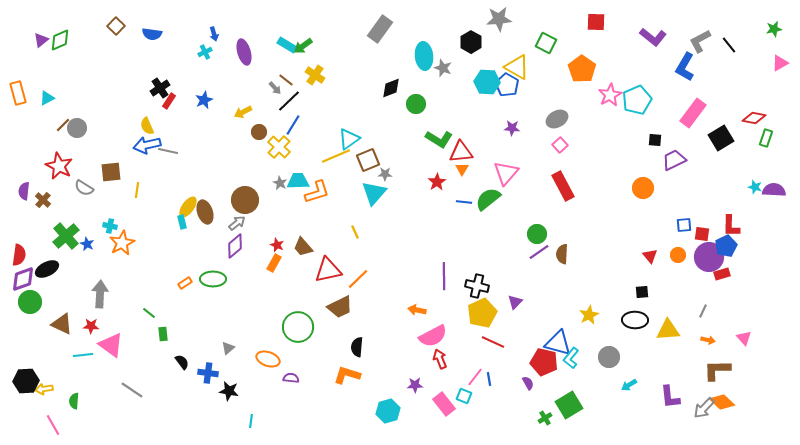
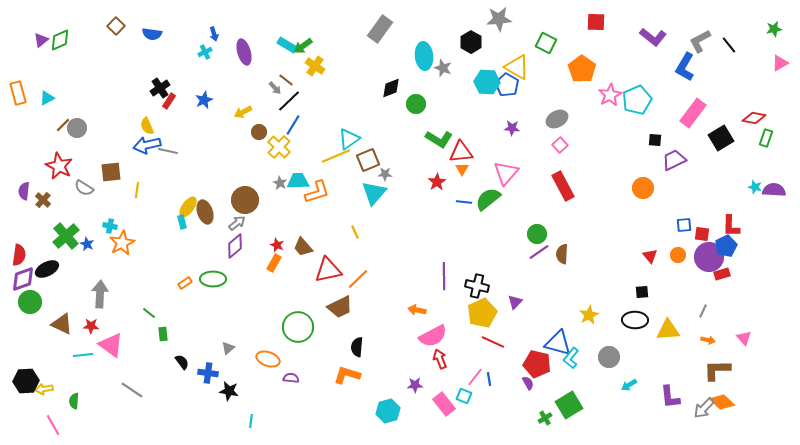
yellow cross at (315, 75): moved 9 px up
red pentagon at (544, 362): moved 7 px left, 2 px down
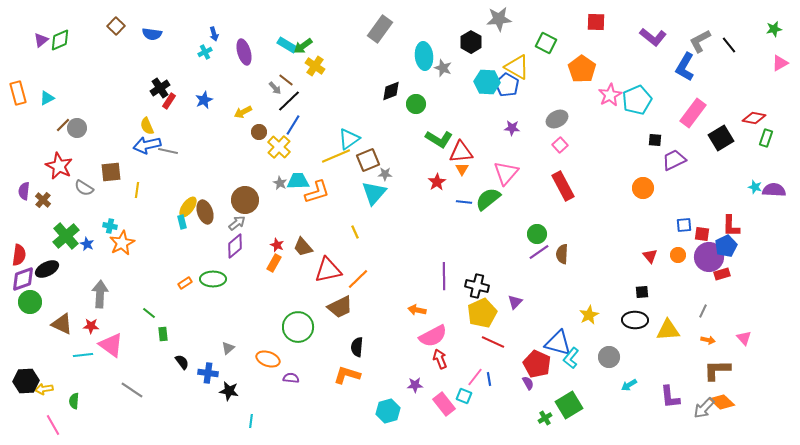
black diamond at (391, 88): moved 3 px down
red pentagon at (537, 364): rotated 12 degrees clockwise
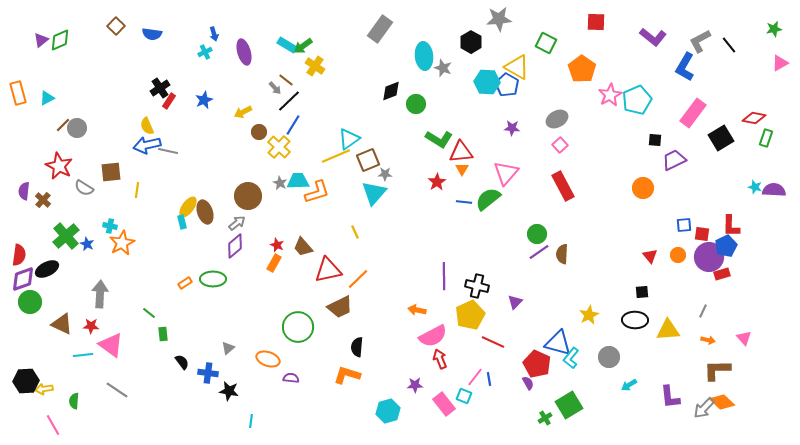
brown circle at (245, 200): moved 3 px right, 4 px up
yellow pentagon at (482, 313): moved 12 px left, 2 px down
gray line at (132, 390): moved 15 px left
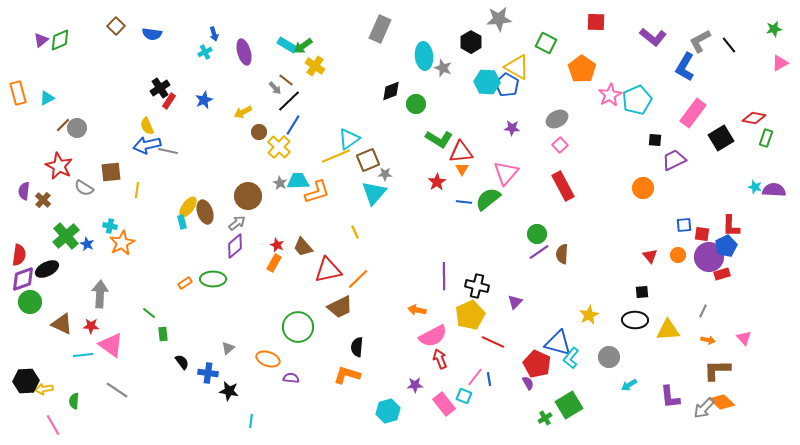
gray rectangle at (380, 29): rotated 12 degrees counterclockwise
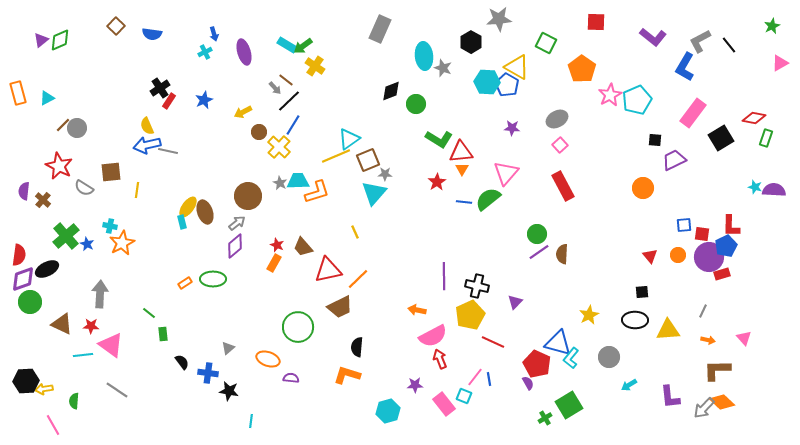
green star at (774, 29): moved 2 px left, 3 px up; rotated 14 degrees counterclockwise
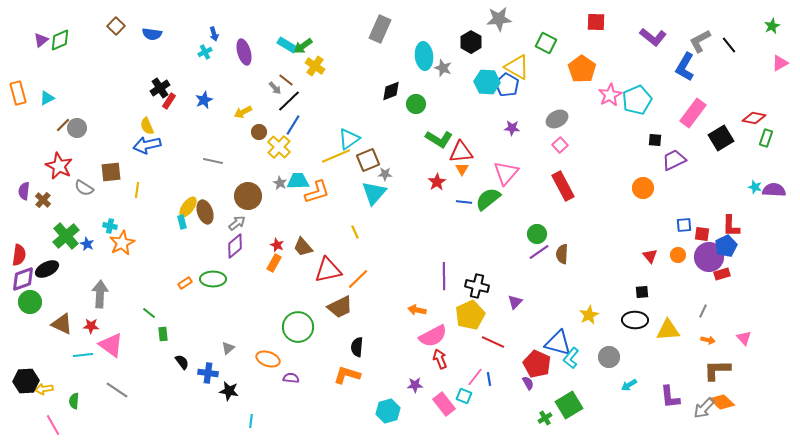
gray line at (168, 151): moved 45 px right, 10 px down
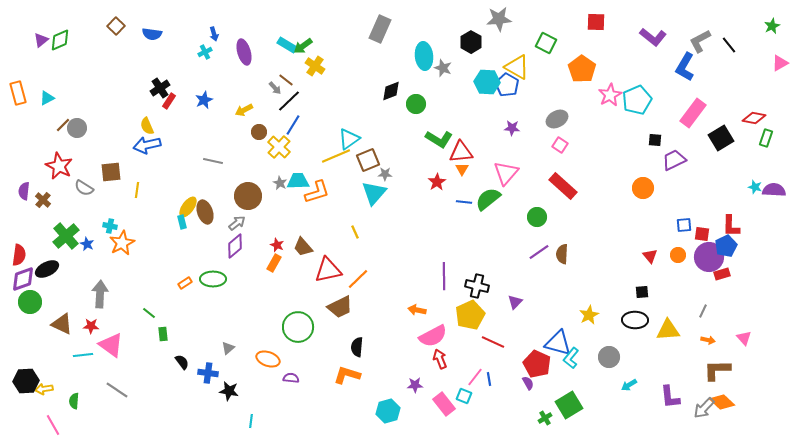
yellow arrow at (243, 112): moved 1 px right, 2 px up
pink square at (560, 145): rotated 14 degrees counterclockwise
red rectangle at (563, 186): rotated 20 degrees counterclockwise
green circle at (537, 234): moved 17 px up
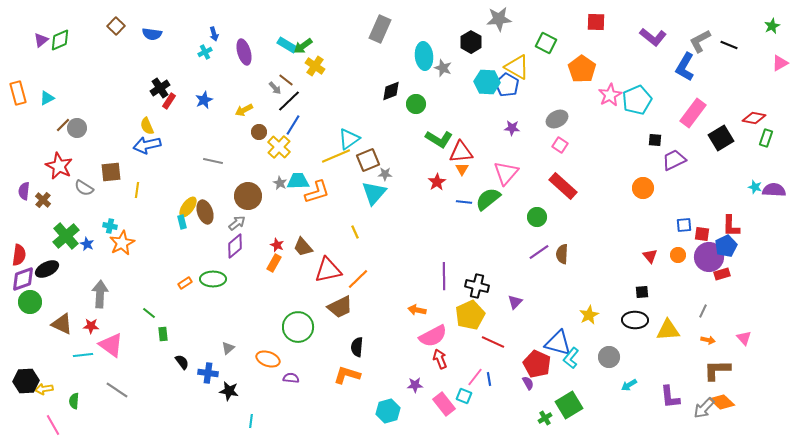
black line at (729, 45): rotated 30 degrees counterclockwise
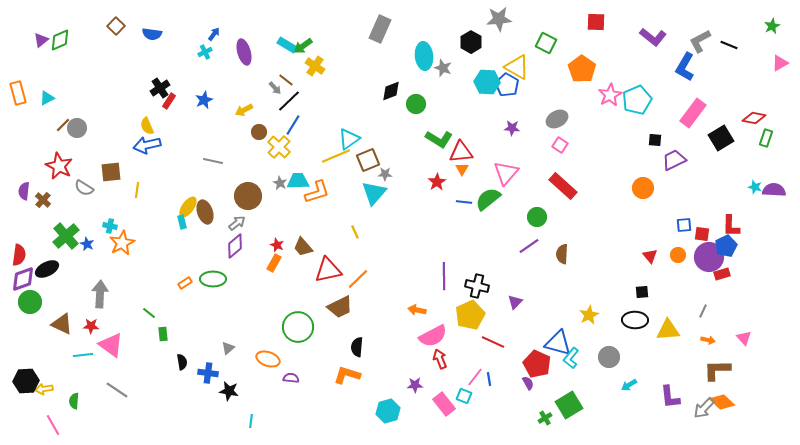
blue arrow at (214, 34): rotated 128 degrees counterclockwise
purple line at (539, 252): moved 10 px left, 6 px up
black semicircle at (182, 362): rotated 28 degrees clockwise
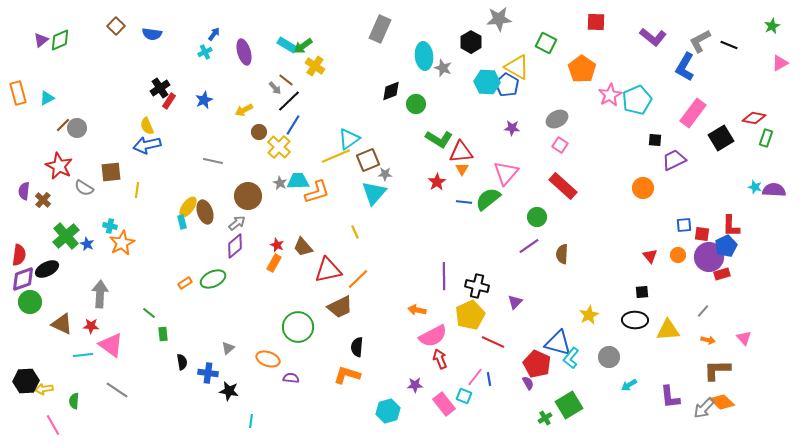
green ellipse at (213, 279): rotated 25 degrees counterclockwise
gray line at (703, 311): rotated 16 degrees clockwise
